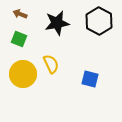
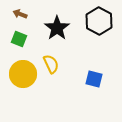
black star: moved 5 px down; rotated 25 degrees counterclockwise
blue square: moved 4 px right
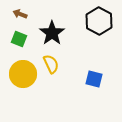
black star: moved 5 px left, 5 px down
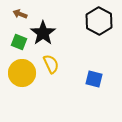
black star: moved 9 px left
green square: moved 3 px down
yellow circle: moved 1 px left, 1 px up
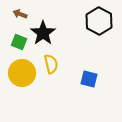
yellow semicircle: rotated 12 degrees clockwise
blue square: moved 5 px left
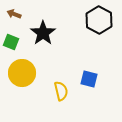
brown arrow: moved 6 px left
black hexagon: moved 1 px up
green square: moved 8 px left
yellow semicircle: moved 10 px right, 27 px down
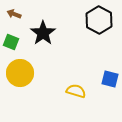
yellow circle: moved 2 px left
blue square: moved 21 px right
yellow semicircle: moved 15 px right; rotated 60 degrees counterclockwise
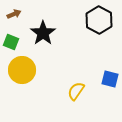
brown arrow: rotated 136 degrees clockwise
yellow circle: moved 2 px right, 3 px up
yellow semicircle: rotated 72 degrees counterclockwise
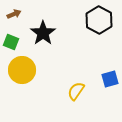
blue square: rotated 30 degrees counterclockwise
